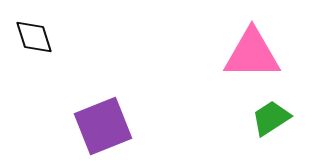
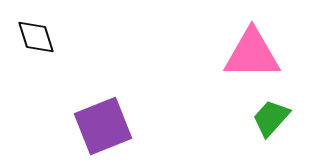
black diamond: moved 2 px right
green trapezoid: rotated 15 degrees counterclockwise
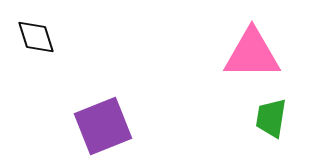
green trapezoid: rotated 33 degrees counterclockwise
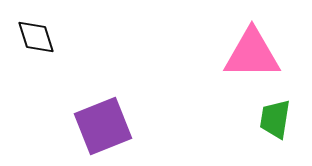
green trapezoid: moved 4 px right, 1 px down
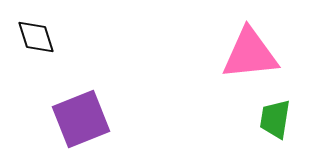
pink triangle: moved 2 px left; rotated 6 degrees counterclockwise
purple square: moved 22 px left, 7 px up
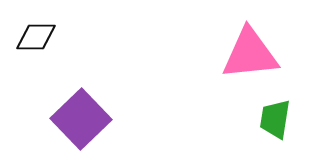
black diamond: rotated 72 degrees counterclockwise
purple square: rotated 22 degrees counterclockwise
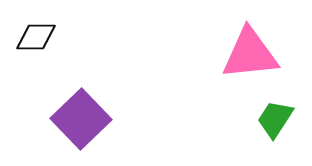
green trapezoid: rotated 24 degrees clockwise
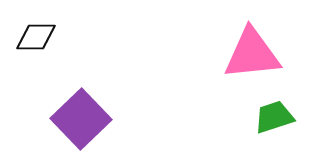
pink triangle: moved 2 px right
green trapezoid: moved 1 px left, 2 px up; rotated 39 degrees clockwise
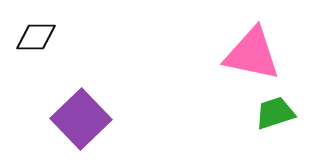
pink triangle: rotated 18 degrees clockwise
green trapezoid: moved 1 px right, 4 px up
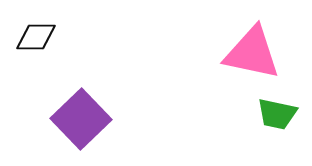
pink triangle: moved 1 px up
green trapezoid: moved 2 px right, 1 px down; rotated 150 degrees counterclockwise
